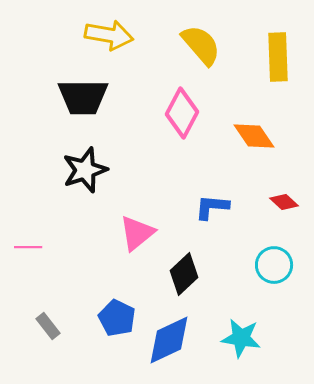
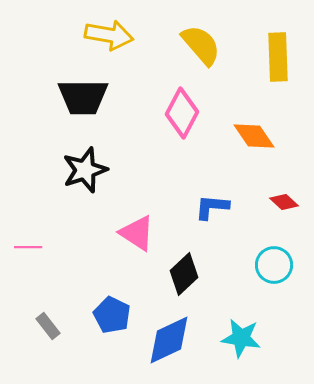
pink triangle: rotated 48 degrees counterclockwise
blue pentagon: moved 5 px left, 3 px up
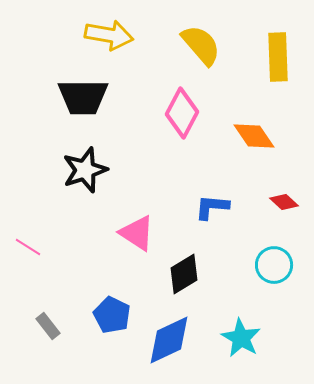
pink line: rotated 32 degrees clockwise
black diamond: rotated 12 degrees clockwise
cyan star: rotated 21 degrees clockwise
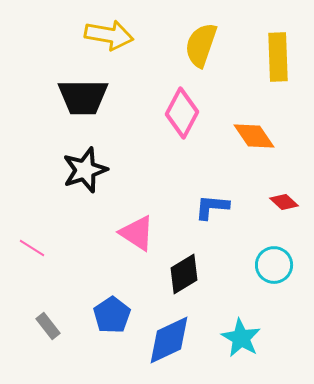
yellow semicircle: rotated 120 degrees counterclockwise
pink line: moved 4 px right, 1 px down
blue pentagon: rotated 12 degrees clockwise
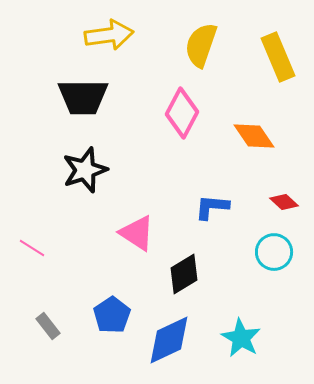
yellow arrow: rotated 18 degrees counterclockwise
yellow rectangle: rotated 21 degrees counterclockwise
cyan circle: moved 13 px up
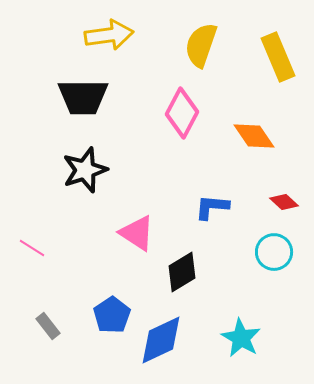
black diamond: moved 2 px left, 2 px up
blue diamond: moved 8 px left
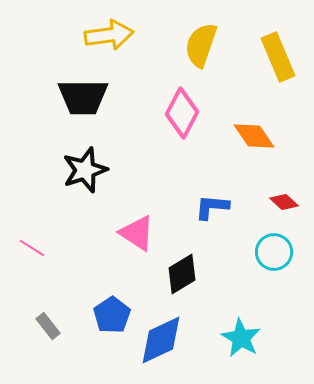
black diamond: moved 2 px down
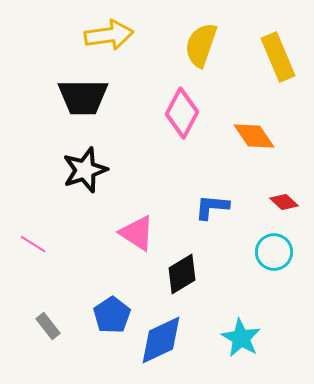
pink line: moved 1 px right, 4 px up
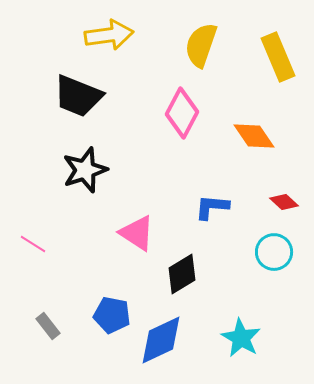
black trapezoid: moved 5 px left, 1 px up; rotated 22 degrees clockwise
blue pentagon: rotated 27 degrees counterclockwise
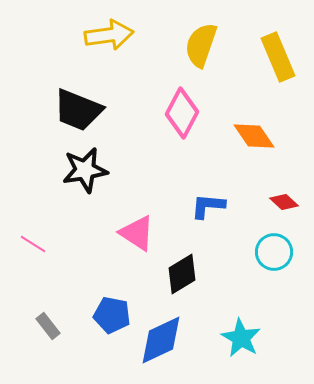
black trapezoid: moved 14 px down
black star: rotated 9 degrees clockwise
blue L-shape: moved 4 px left, 1 px up
